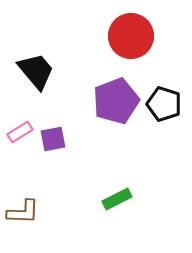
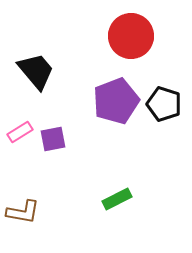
brown L-shape: rotated 8 degrees clockwise
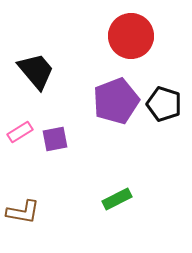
purple square: moved 2 px right
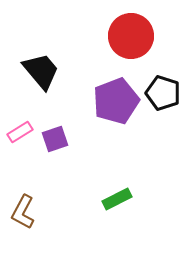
black trapezoid: moved 5 px right
black pentagon: moved 1 px left, 11 px up
purple square: rotated 8 degrees counterclockwise
brown L-shape: rotated 108 degrees clockwise
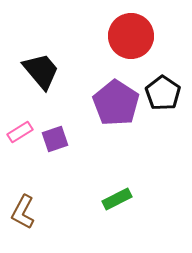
black pentagon: rotated 16 degrees clockwise
purple pentagon: moved 2 px down; rotated 18 degrees counterclockwise
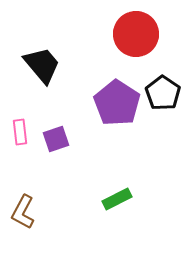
red circle: moved 5 px right, 2 px up
black trapezoid: moved 1 px right, 6 px up
purple pentagon: moved 1 px right
pink rectangle: rotated 65 degrees counterclockwise
purple square: moved 1 px right
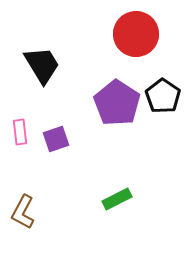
black trapezoid: rotated 9 degrees clockwise
black pentagon: moved 3 px down
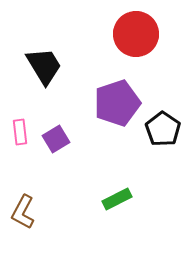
black trapezoid: moved 2 px right, 1 px down
black pentagon: moved 33 px down
purple pentagon: rotated 21 degrees clockwise
purple square: rotated 12 degrees counterclockwise
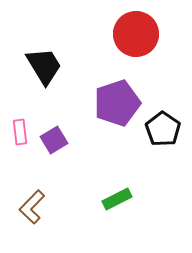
purple square: moved 2 px left, 1 px down
brown L-shape: moved 9 px right, 5 px up; rotated 16 degrees clockwise
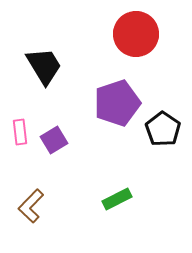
brown L-shape: moved 1 px left, 1 px up
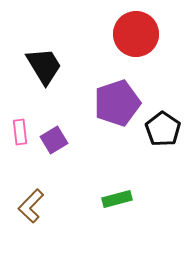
green rectangle: rotated 12 degrees clockwise
